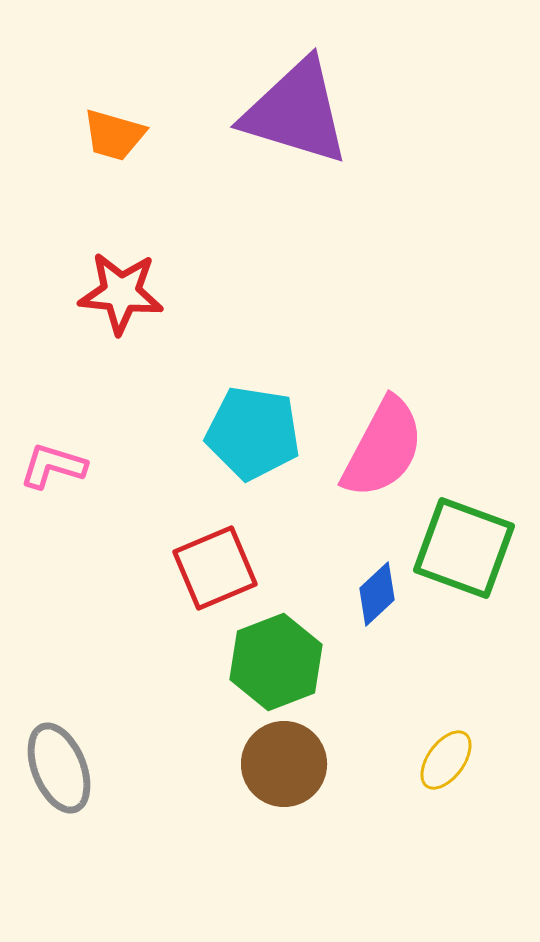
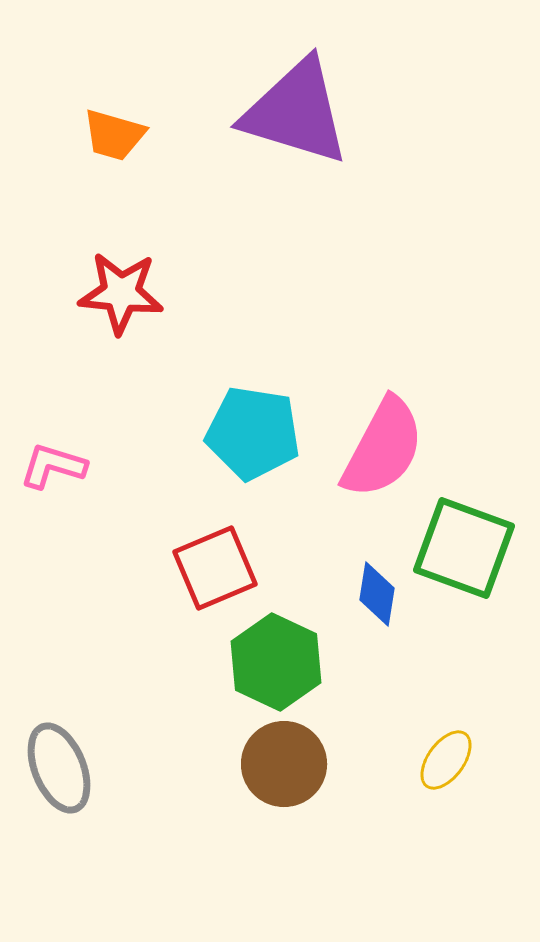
blue diamond: rotated 38 degrees counterclockwise
green hexagon: rotated 14 degrees counterclockwise
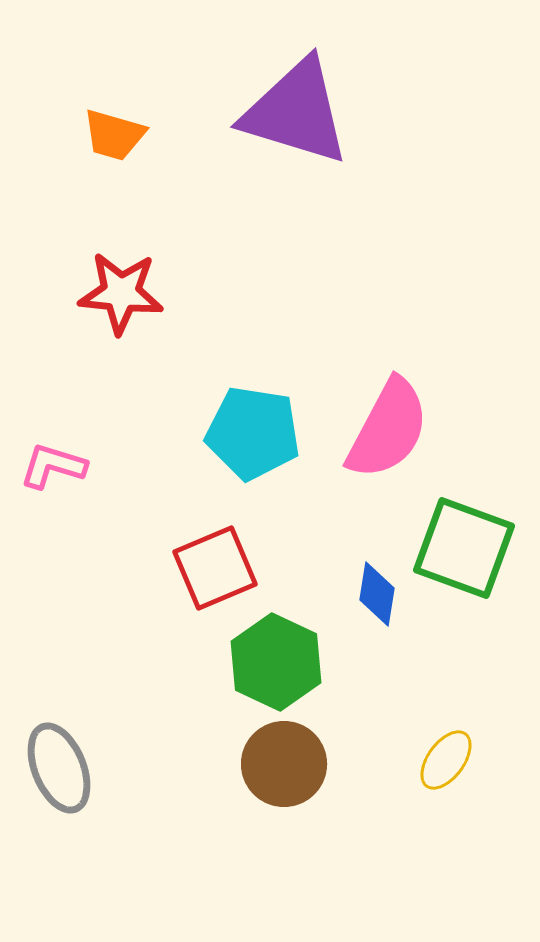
pink semicircle: moved 5 px right, 19 px up
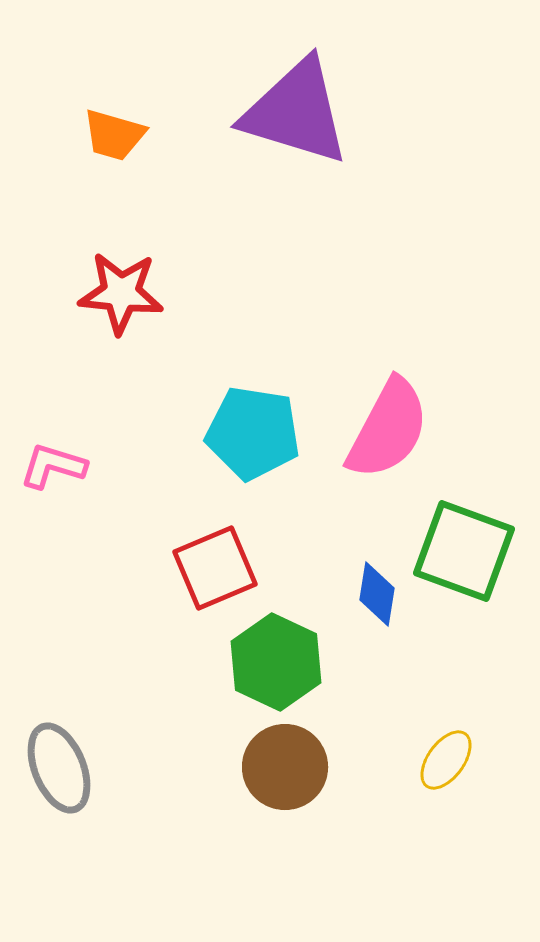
green square: moved 3 px down
brown circle: moved 1 px right, 3 px down
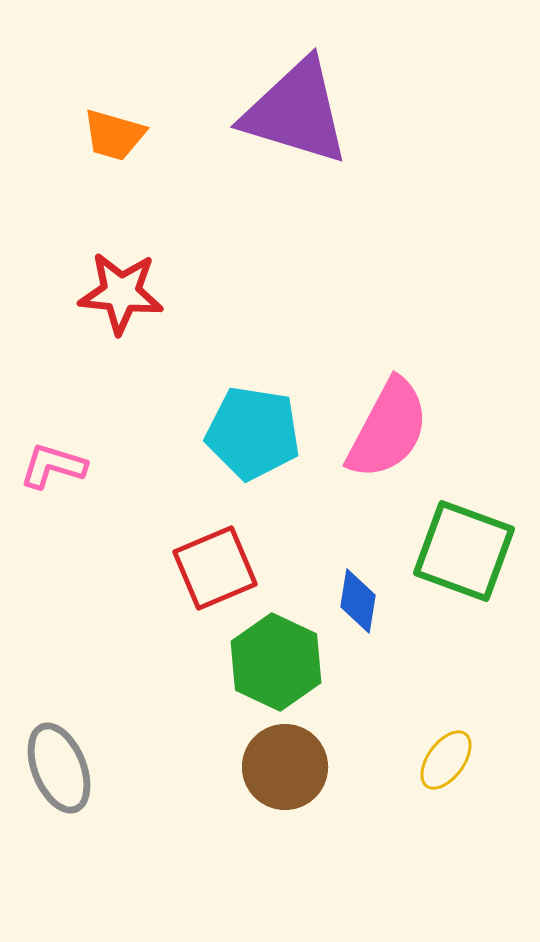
blue diamond: moved 19 px left, 7 px down
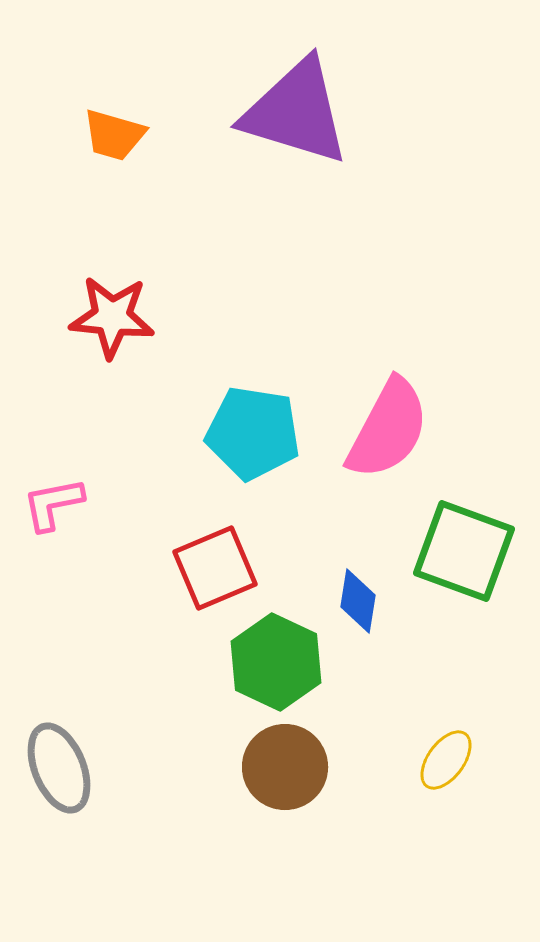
red star: moved 9 px left, 24 px down
pink L-shape: moved 38 px down; rotated 28 degrees counterclockwise
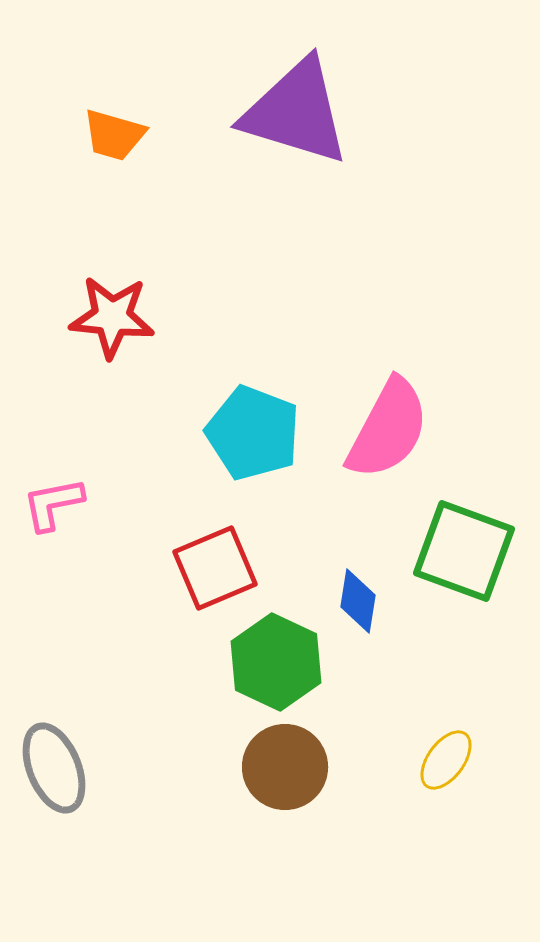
cyan pentagon: rotated 12 degrees clockwise
gray ellipse: moved 5 px left
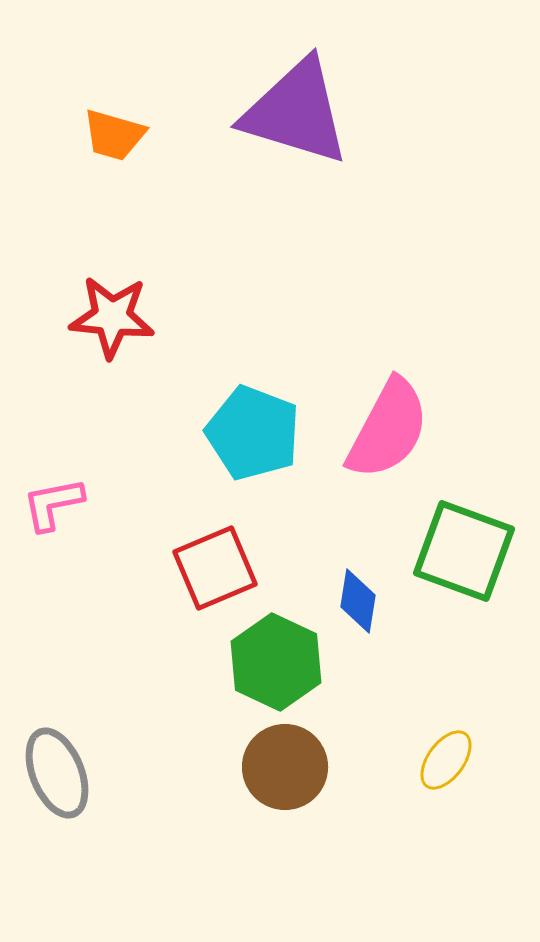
gray ellipse: moved 3 px right, 5 px down
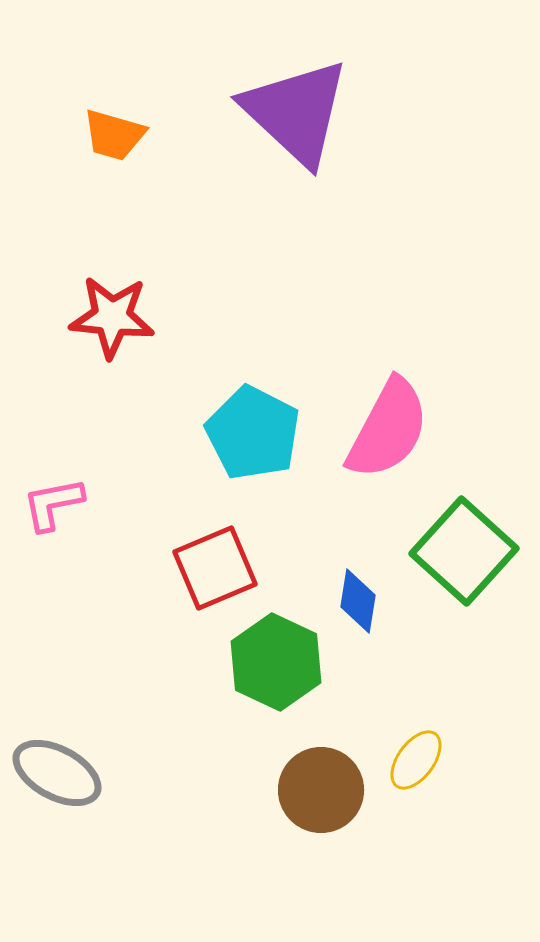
purple triangle: rotated 26 degrees clockwise
cyan pentagon: rotated 6 degrees clockwise
green square: rotated 22 degrees clockwise
yellow ellipse: moved 30 px left
brown circle: moved 36 px right, 23 px down
gray ellipse: rotated 40 degrees counterclockwise
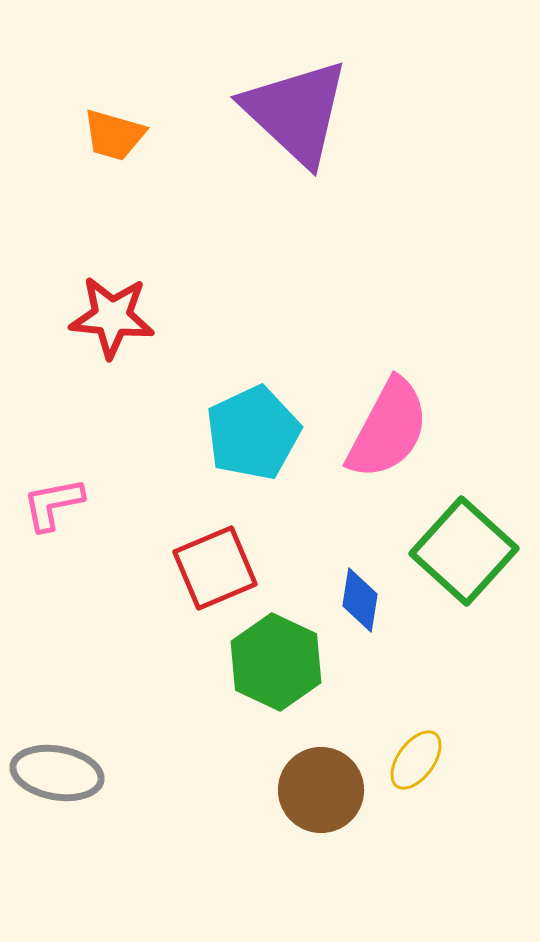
cyan pentagon: rotated 20 degrees clockwise
blue diamond: moved 2 px right, 1 px up
gray ellipse: rotated 18 degrees counterclockwise
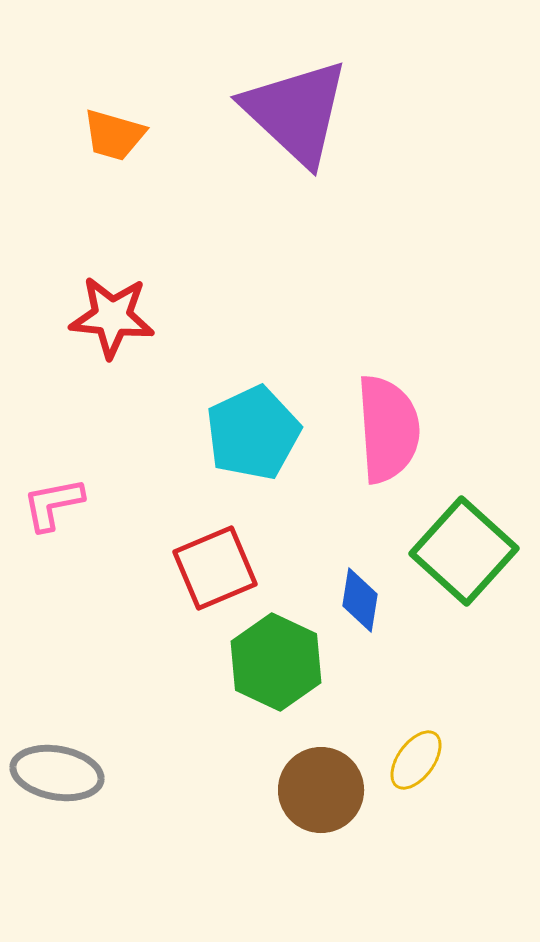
pink semicircle: rotated 32 degrees counterclockwise
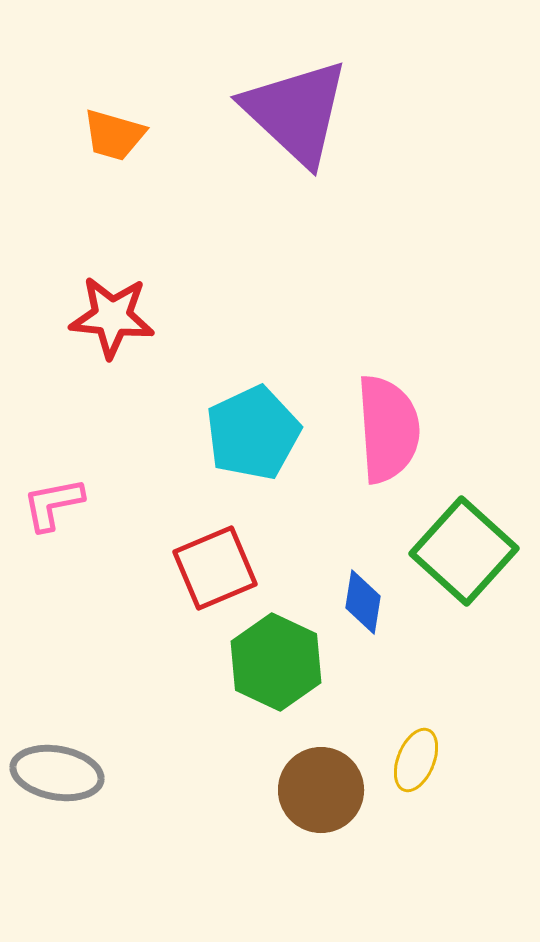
blue diamond: moved 3 px right, 2 px down
yellow ellipse: rotated 14 degrees counterclockwise
